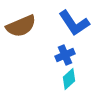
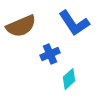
blue cross: moved 15 px left, 1 px up
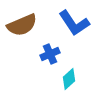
brown semicircle: moved 1 px right, 1 px up
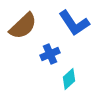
brown semicircle: moved 1 px right, 1 px down; rotated 20 degrees counterclockwise
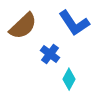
blue cross: rotated 30 degrees counterclockwise
cyan diamond: rotated 20 degrees counterclockwise
